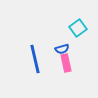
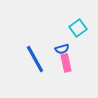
blue line: rotated 16 degrees counterclockwise
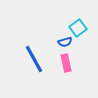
blue semicircle: moved 3 px right, 7 px up
blue line: moved 1 px left
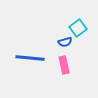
blue line: moved 4 px left, 1 px up; rotated 56 degrees counterclockwise
pink rectangle: moved 2 px left, 2 px down
